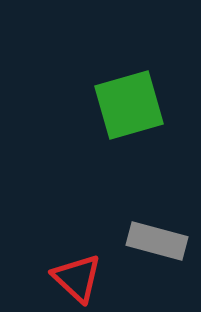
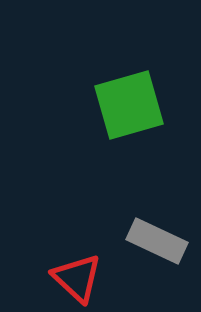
gray rectangle: rotated 10 degrees clockwise
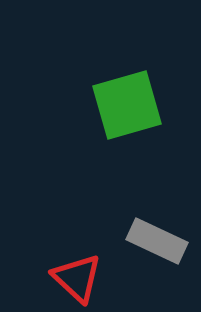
green square: moved 2 px left
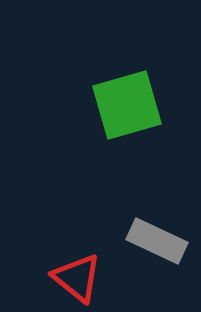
red triangle: rotated 4 degrees counterclockwise
